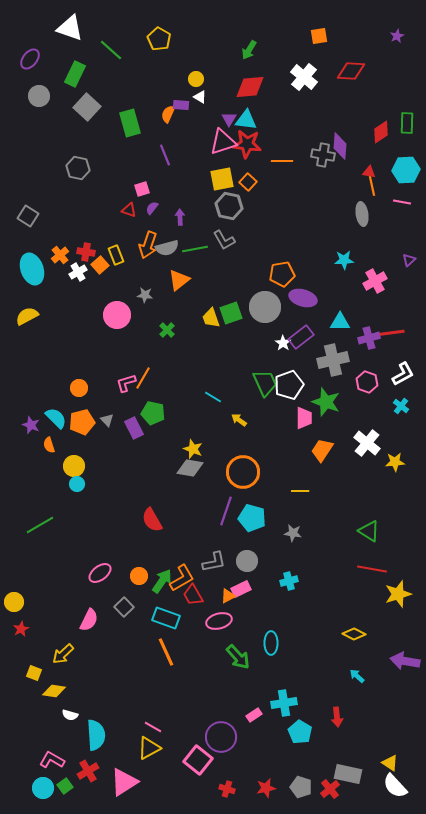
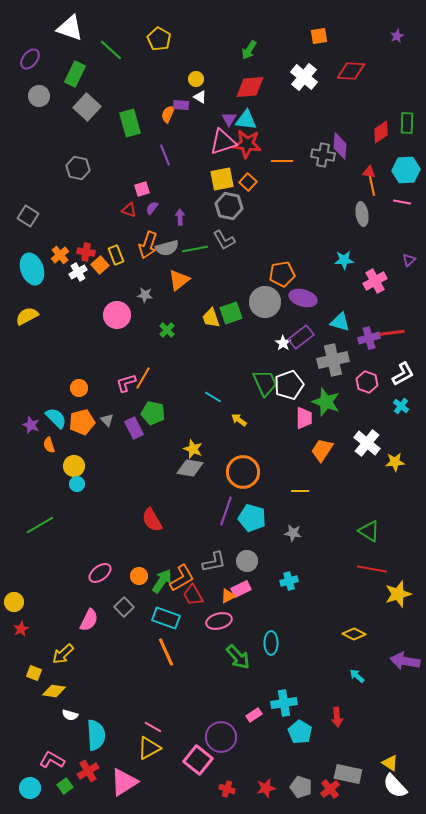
gray circle at (265, 307): moved 5 px up
cyan triangle at (340, 322): rotated 15 degrees clockwise
cyan circle at (43, 788): moved 13 px left
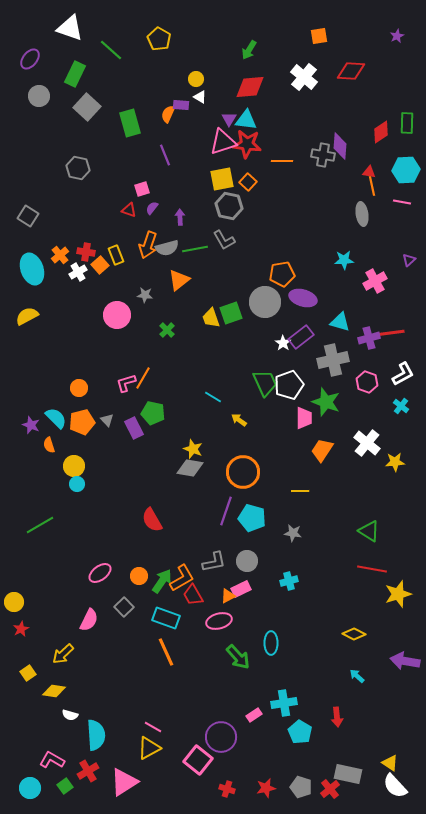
yellow square at (34, 673): moved 6 px left; rotated 35 degrees clockwise
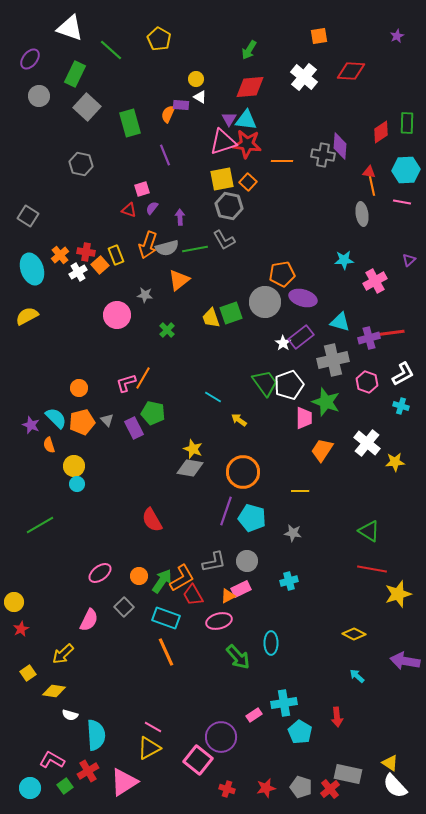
gray hexagon at (78, 168): moved 3 px right, 4 px up
green trapezoid at (265, 383): rotated 12 degrees counterclockwise
cyan cross at (401, 406): rotated 21 degrees counterclockwise
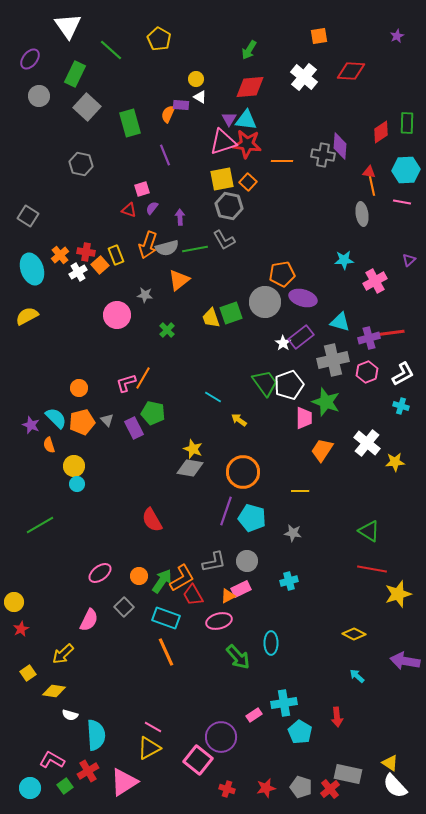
white triangle at (70, 28): moved 2 px left, 2 px up; rotated 36 degrees clockwise
pink hexagon at (367, 382): moved 10 px up; rotated 20 degrees clockwise
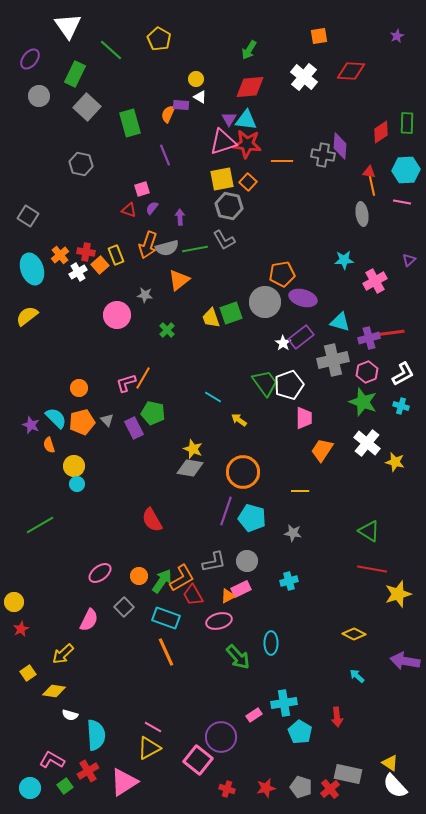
yellow semicircle at (27, 316): rotated 10 degrees counterclockwise
green star at (326, 402): moved 37 px right
yellow star at (395, 462): rotated 18 degrees clockwise
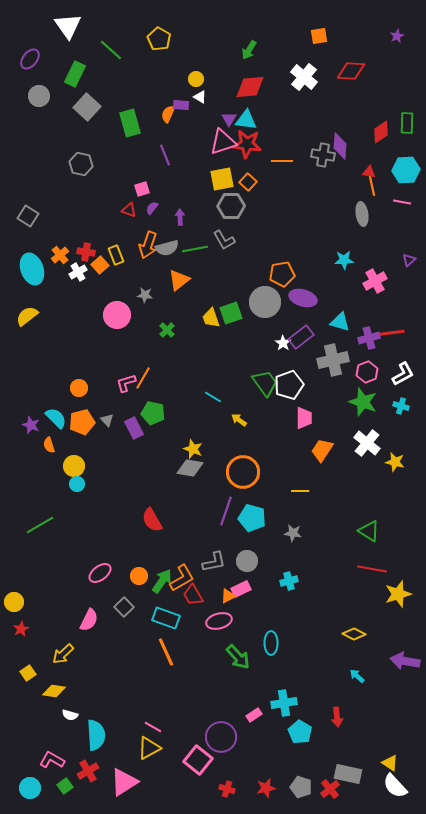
gray hexagon at (229, 206): moved 2 px right; rotated 12 degrees counterclockwise
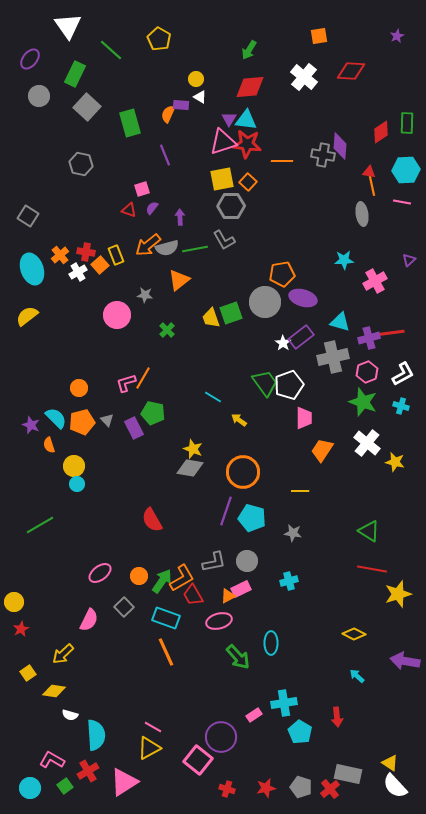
orange arrow at (148, 245): rotated 32 degrees clockwise
gray cross at (333, 360): moved 3 px up
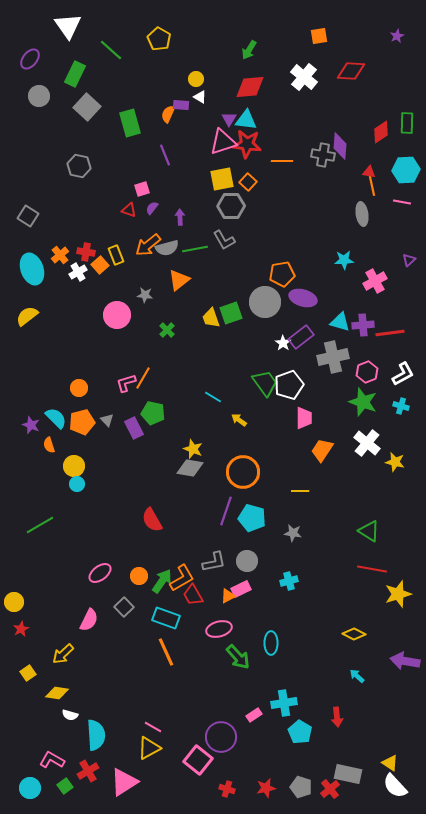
gray hexagon at (81, 164): moved 2 px left, 2 px down
purple cross at (369, 338): moved 6 px left, 13 px up; rotated 10 degrees clockwise
pink ellipse at (219, 621): moved 8 px down
yellow diamond at (54, 691): moved 3 px right, 2 px down
